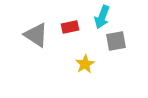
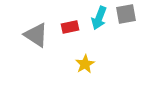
cyan arrow: moved 3 px left, 1 px down
gray square: moved 10 px right, 27 px up
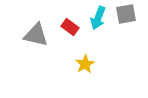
cyan arrow: moved 1 px left
red rectangle: rotated 48 degrees clockwise
gray triangle: rotated 20 degrees counterclockwise
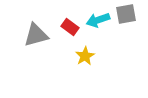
cyan arrow: moved 2 px down; rotated 50 degrees clockwise
gray triangle: rotated 28 degrees counterclockwise
yellow star: moved 8 px up
